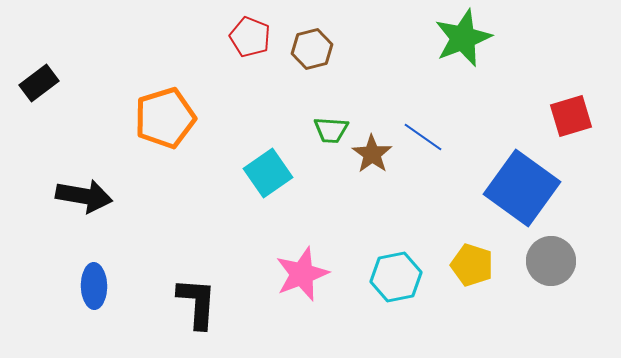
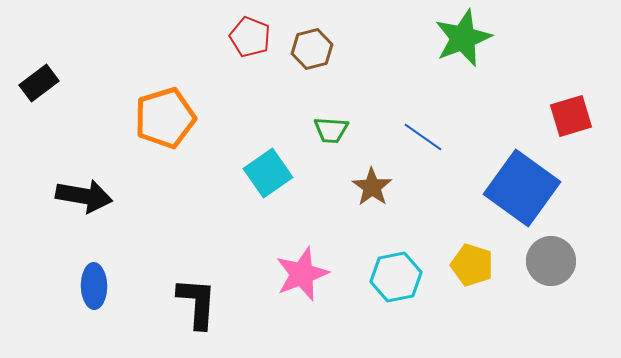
brown star: moved 33 px down
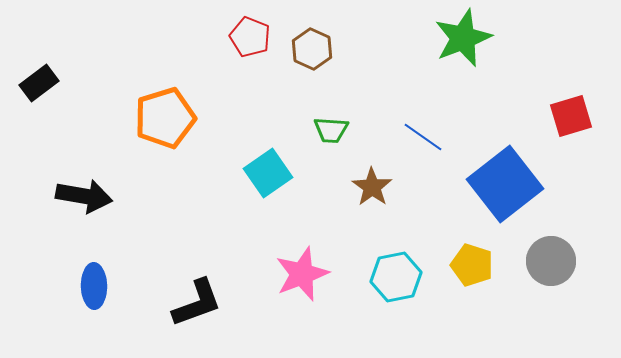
brown hexagon: rotated 21 degrees counterclockwise
blue square: moved 17 px left, 4 px up; rotated 16 degrees clockwise
black L-shape: rotated 66 degrees clockwise
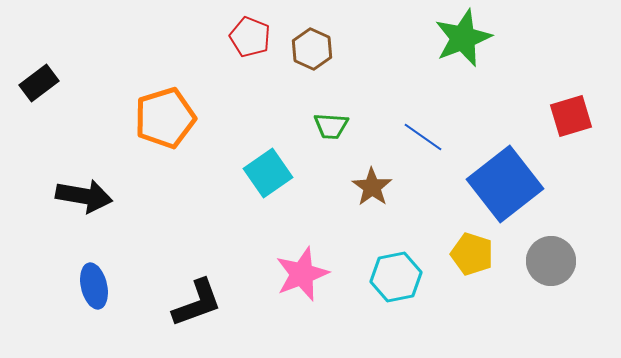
green trapezoid: moved 4 px up
yellow pentagon: moved 11 px up
blue ellipse: rotated 12 degrees counterclockwise
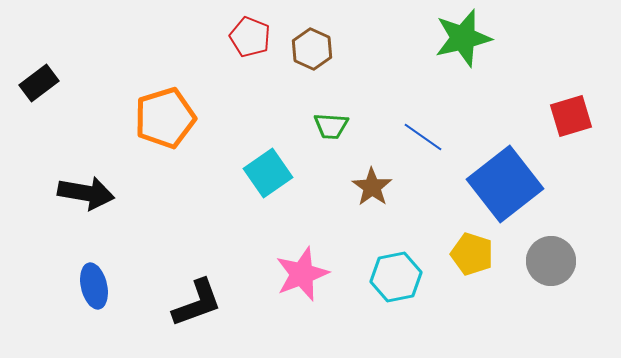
green star: rotated 8 degrees clockwise
black arrow: moved 2 px right, 3 px up
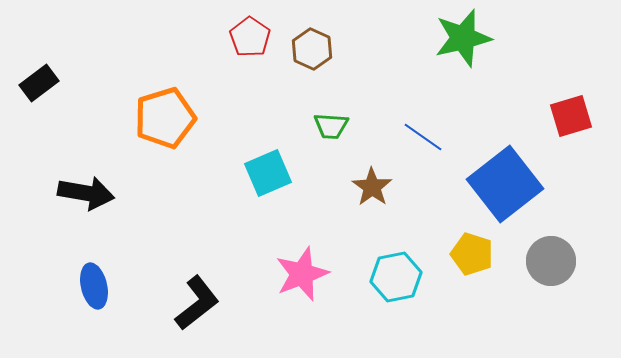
red pentagon: rotated 12 degrees clockwise
cyan square: rotated 12 degrees clockwise
black L-shape: rotated 18 degrees counterclockwise
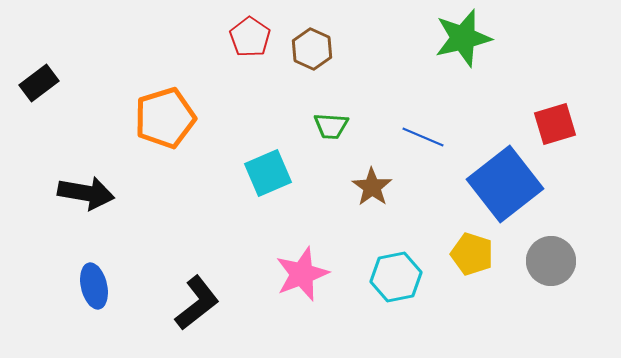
red square: moved 16 px left, 8 px down
blue line: rotated 12 degrees counterclockwise
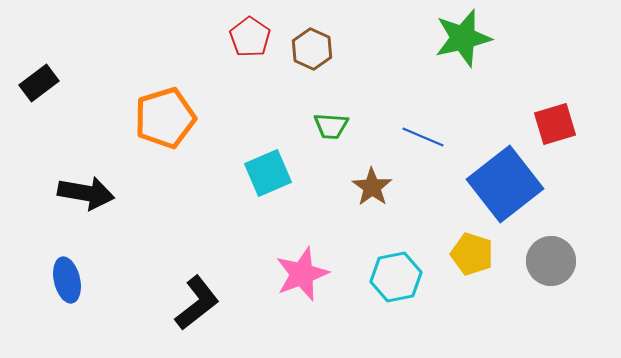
blue ellipse: moved 27 px left, 6 px up
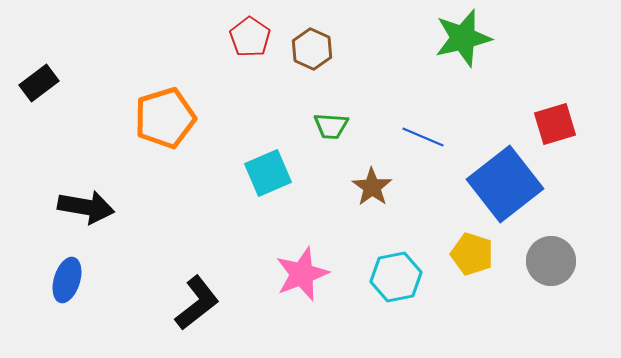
black arrow: moved 14 px down
blue ellipse: rotated 30 degrees clockwise
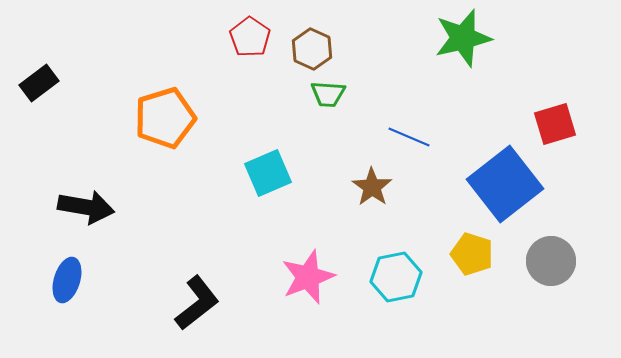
green trapezoid: moved 3 px left, 32 px up
blue line: moved 14 px left
pink star: moved 6 px right, 3 px down
